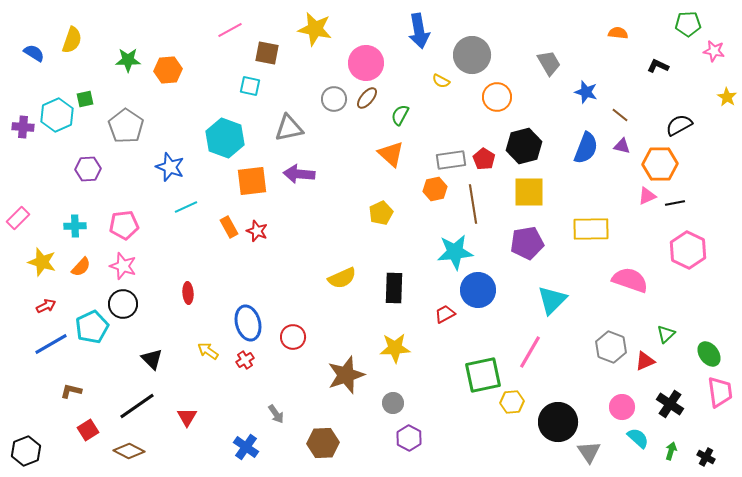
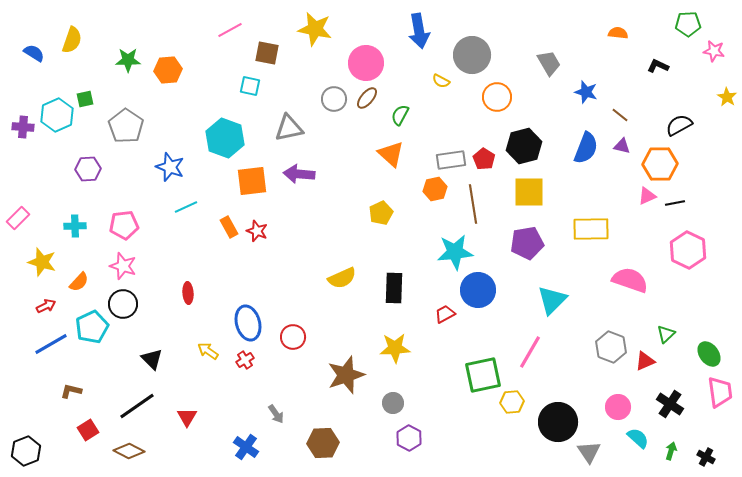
orange semicircle at (81, 267): moved 2 px left, 15 px down
pink circle at (622, 407): moved 4 px left
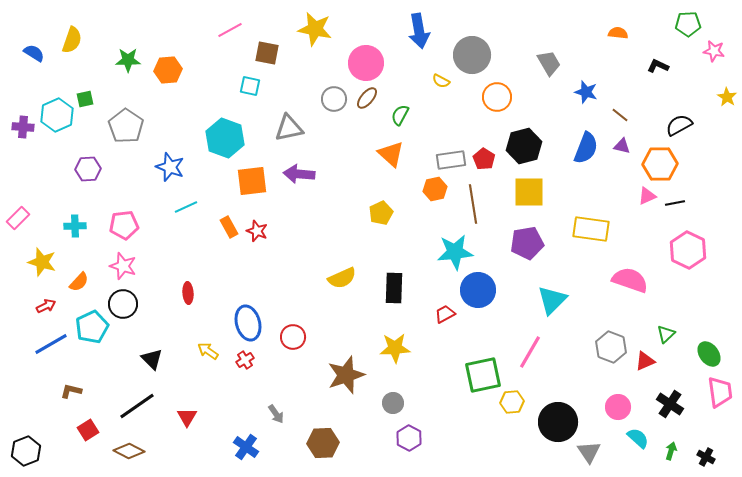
yellow rectangle at (591, 229): rotated 9 degrees clockwise
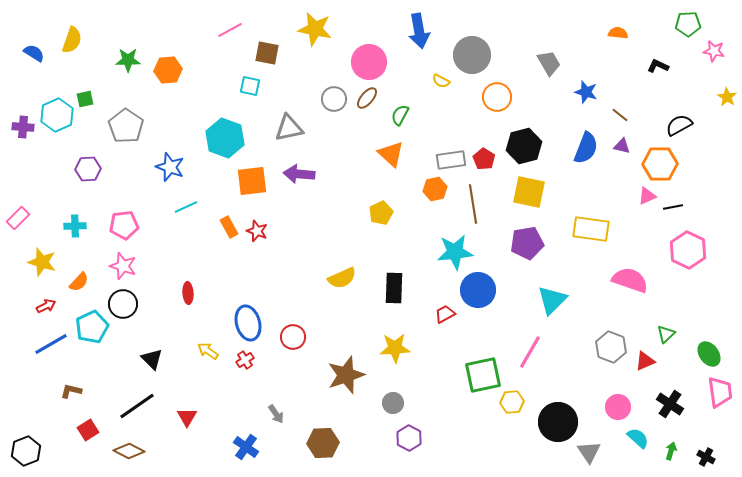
pink circle at (366, 63): moved 3 px right, 1 px up
yellow square at (529, 192): rotated 12 degrees clockwise
black line at (675, 203): moved 2 px left, 4 px down
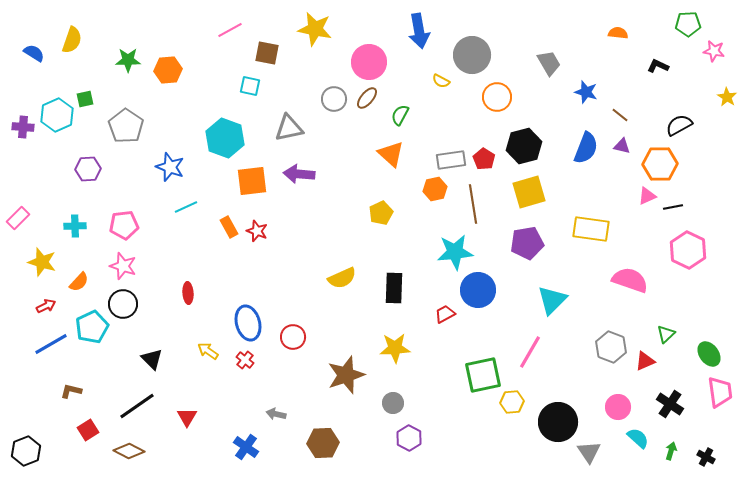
yellow square at (529, 192): rotated 28 degrees counterclockwise
red cross at (245, 360): rotated 18 degrees counterclockwise
gray arrow at (276, 414): rotated 138 degrees clockwise
